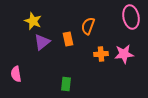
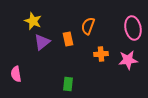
pink ellipse: moved 2 px right, 11 px down
pink star: moved 4 px right, 6 px down
green rectangle: moved 2 px right
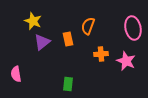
pink star: moved 2 px left, 1 px down; rotated 30 degrees clockwise
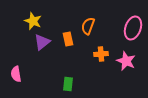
pink ellipse: rotated 30 degrees clockwise
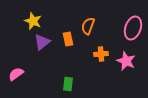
pink semicircle: rotated 63 degrees clockwise
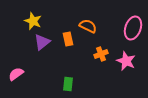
orange semicircle: rotated 96 degrees clockwise
orange cross: rotated 16 degrees counterclockwise
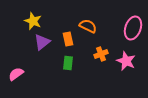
green rectangle: moved 21 px up
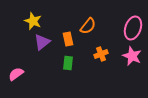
orange semicircle: rotated 102 degrees clockwise
pink star: moved 6 px right, 5 px up
